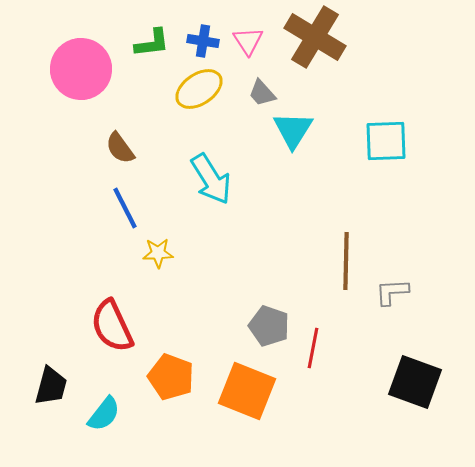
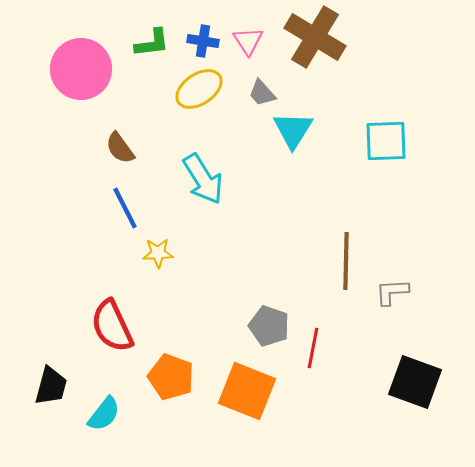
cyan arrow: moved 8 px left
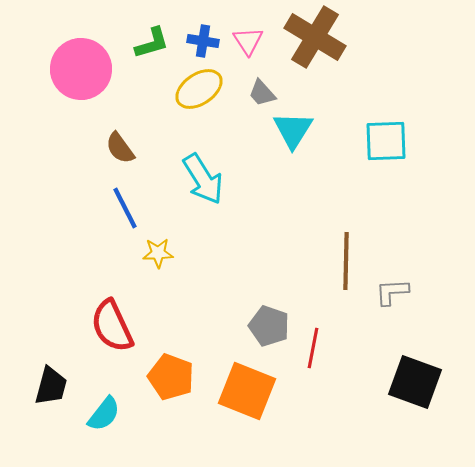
green L-shape: rotated 9 degrees counterclockwise
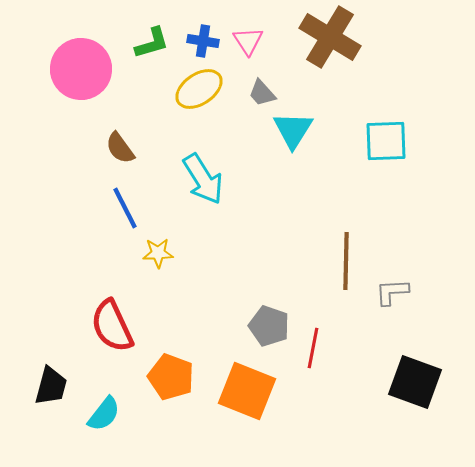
brown cross: moved 15 px right
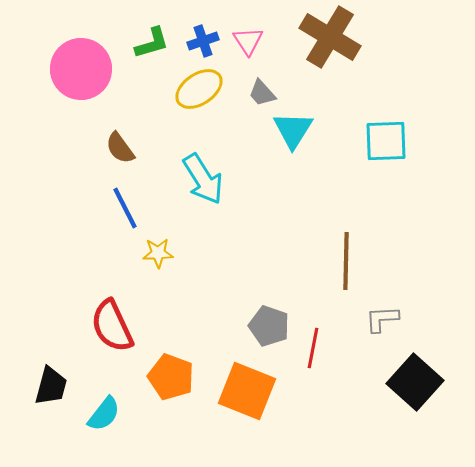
blue cross: rotated 28 degrees counterclockwise
gray L-shape: moved 10 px left, 27 px down
black square: rotated 22 degrees clockwise
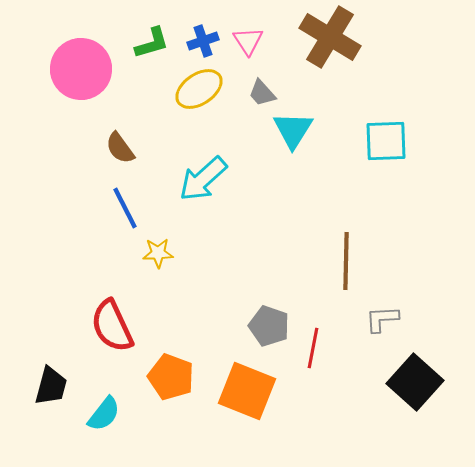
cyan arrow: rotated 80 degrees clockwise
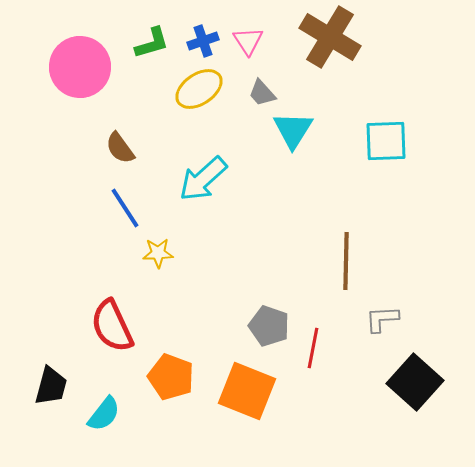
pink circle: moved 1 px left, 2 px up
blue line: rotated 6 degrees counterclockwise
